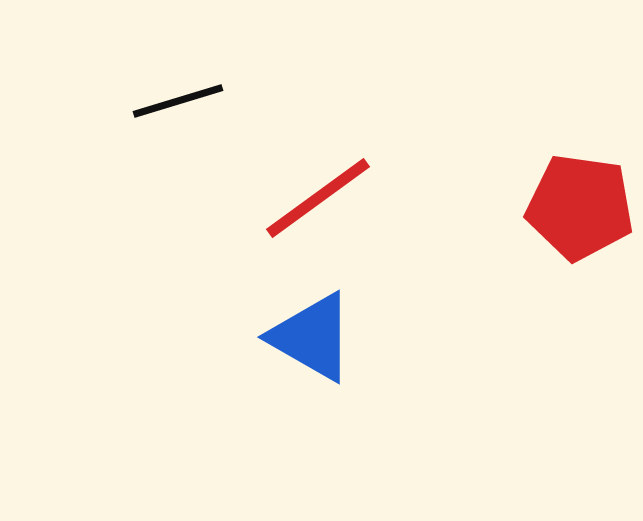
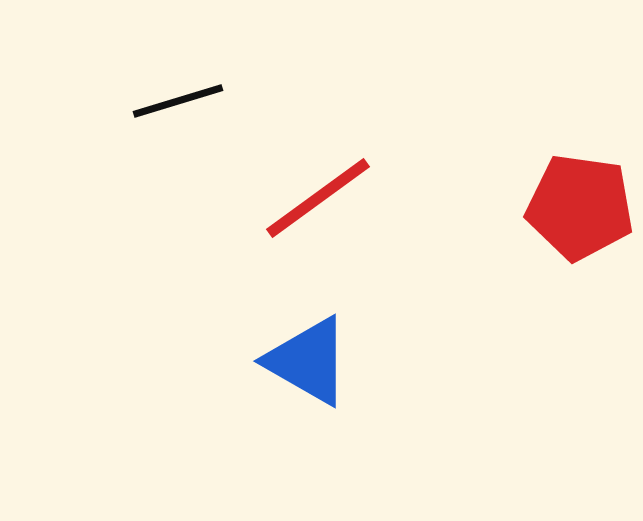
blue triangle: moved 4 px left, 24 px down
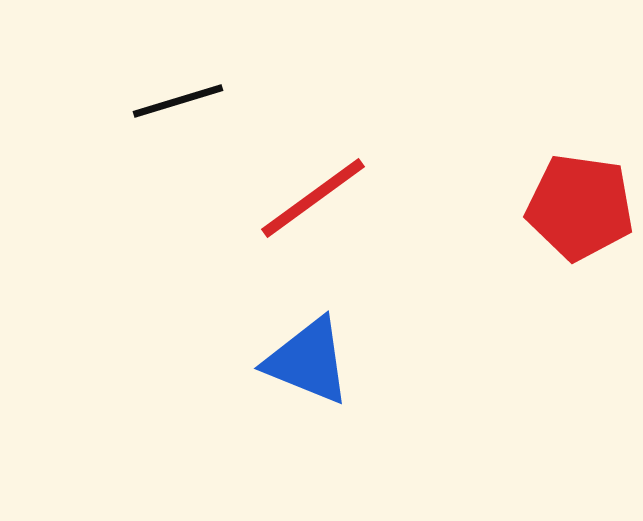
red line: moved 5 px left
blue triangle: rotated 8 degrees counterclockwise
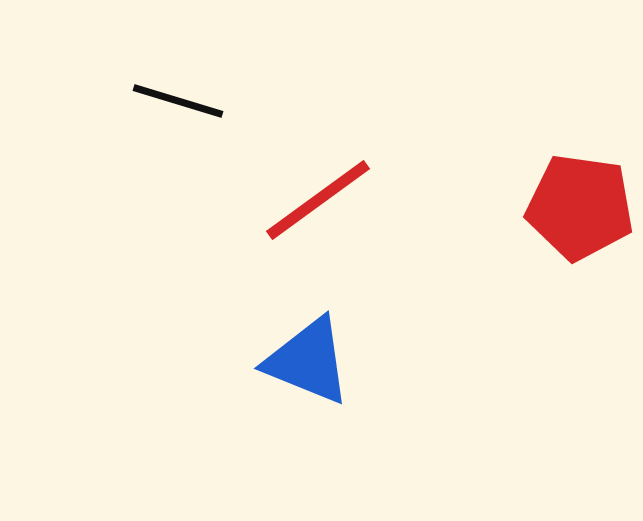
black line: rotated 34 degrees clockwise
red line: moved 5 px right, 2 px down
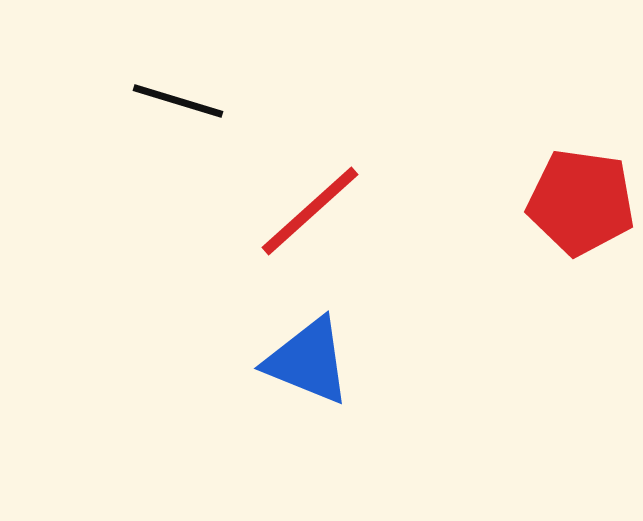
red line: moved 8 px left, 11 px down; rotated 6 degrees counterclockwise
red pentagon: moved 1 px right, 5 px up
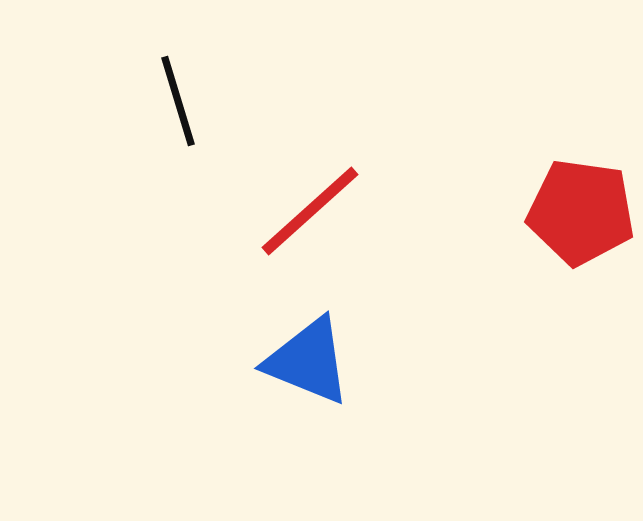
black line: rotated 56 degrees clockwise
red pentagon: moved 10 px down
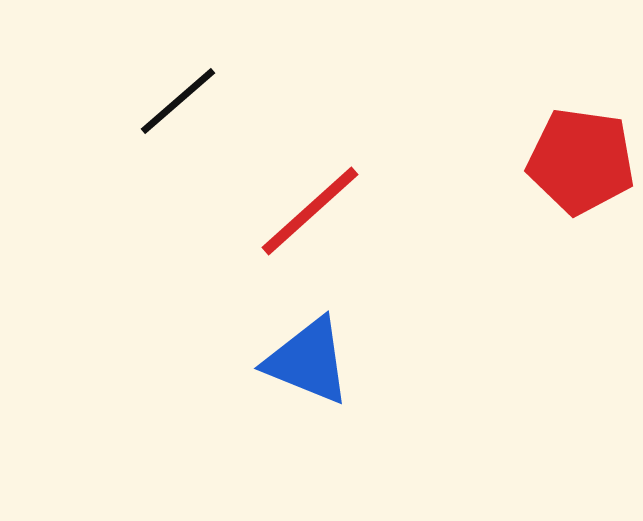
black line: rotated 66 degrees clockwise
red pentagon: moved 51 px up
